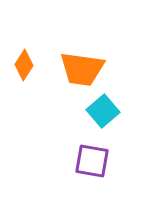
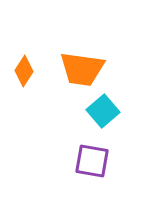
orange diamond: moved 6 px down
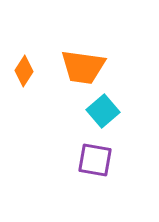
orange trapezoid: moved 1 px right, 2 px up
purple square: moved 3 px right, 1 px up
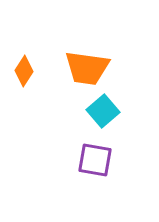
orange trapezoid: moved 4 px right, 1 px down
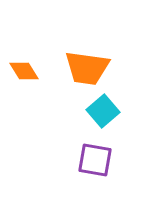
orange diamond: rotated 64 degrees counterclockwise
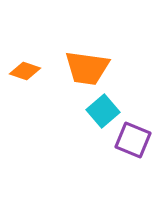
orange diamond: moved 1 px right; rotated 40 degrees counterclockwise
purple square: moved 38 px right, 20 px up; rotated 12 degrees clockwise
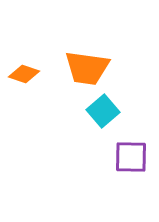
orange diamond: moved 1 px left, 3 px down
purple square: moved 2 px left, 17 px down; rotated 21 degrees counterclockwise
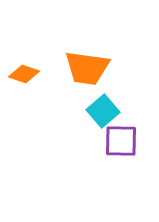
purple square: moved 10 px left, 16 px up
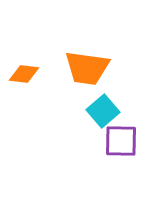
orange diamond: rotated 12 degrees counterclockwise
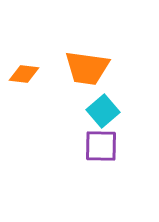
purple square: moved 20 px left, 5 px down
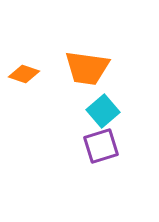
orange diamond: rotated 12 degrees clockwise
purple square: rotated 18 degrees counterclockwise
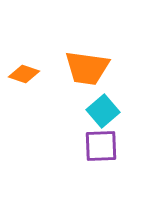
purple square: rotated 15 degrees clockwise
